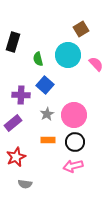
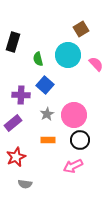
black circle: moved 5 px right, 2 px up
pink arrow: rotated 12 degrees counterclockwise
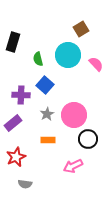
black circle: moved 8 px right, 1 px up
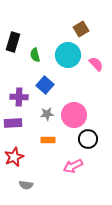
green semicircle: moved 3 px left, 4 px up
purple cross: moved 2 px left, 2 px down
gray star: rotated 24 degrees clockwise
purple rectangle: rotated 36 degrees clockwise
red star: moved 2 px left
gray semicircle: moved 1 px right, 1 px down
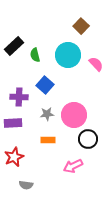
brown square: moved 3 px up; rotated 14 degrees counterclockwise
black rectangle: moved 1 px right, 4 px down; rotated 30 degrees clockwise
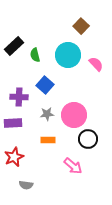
pink arrow: rotated 114 degrees counterclockwise
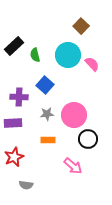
pink semicircle: moved 4 px left
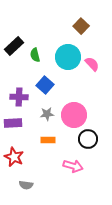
cyan circle: moved 2 px down
red star: rotated 24 degrees counterclockwise
pink arrow: rotated 24 degrees counterclockwise
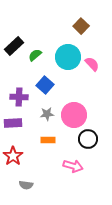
green semicircle: rotated 64 degrees clockwise
red star: moved 1 px left, 1 px up; rotated 12 degrees clockwise
